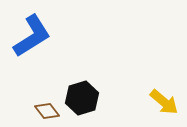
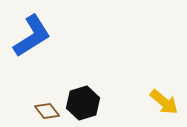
black hexagon: moved 1 px right, 5 px down
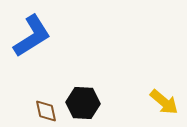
black hexagon: rotated 20 degrees clockwise
brown diamond: moved 1 px left; rotated 25 degrees clockwise
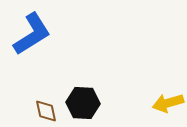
blue L-shape: moved 2 px up
yellow arrow: moved 4 px right, 1 px down; rotated 124 degrees clockwise
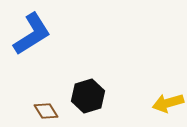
black hexagon: moved 5 px right, 7 px up; rotated 20 degrees counterclockwise
brown diamond: rotated 20 degrees counterclockwise
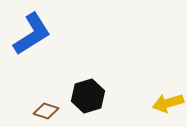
brown diamond: rotated 40 degrees counterclockwise
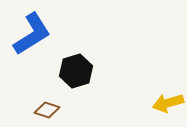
black hexagon: moved 12 px left, 25 px up
brown diamond: moved 1 px right, 1 px up
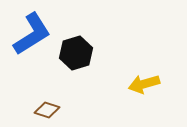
black hexagon: moved 18 px up
yellow arrow: moved 24 px left, 19 px up
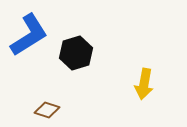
blue L-shape: moved 3 px left, 1 px down
yellow arrow: rotated 64 degrees counterclockwise
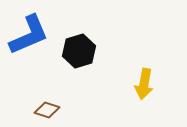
blue L-shape: rotated 9 degrees clockwise
black hexagon: moved 3 px right, 2 px up
